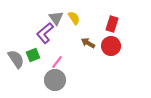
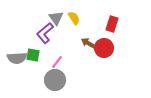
red circle: moved 7 px left, 2 px down
green square: rotated 32 degrees clockwise
gray semicircle: moved 1 px right, 1 px up; rotated 120 degrees clockwise
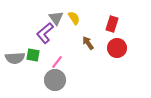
brown arrow: rotated 24 degrees clockwise
red circle: moved 13 px right
gray semicircle: moved 2 px left
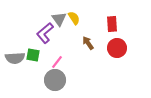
gray triangle: moved 3 px right, 1 px down
red rectangle: rotated 21 degrees counterclockwise
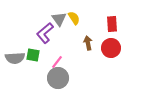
brown arrow: rotated 24 degrees clockwise
red circle: moved 6 px left
gray circle: moved 3 px right, 2 px up
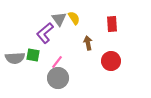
red circle: moved 13 px down
